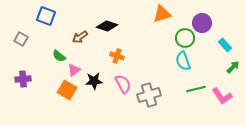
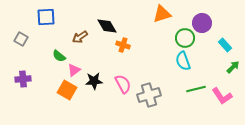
blue square: moved 1 px down; rotated 24 degrees counterclockwise
black diamond: rotated 40 degrees clockwise
orange cross: moved 6 px right, 11 px up
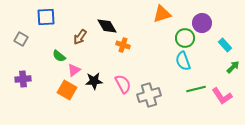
brown arrow: rotated 21 degrees counterclockwise
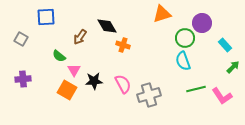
pink triangle: rotated 24 degrees counterclockwise
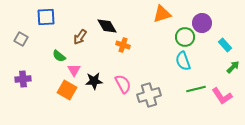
green circle: moved 1 px up
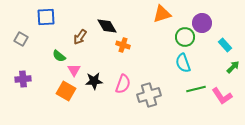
cyan semicircle: moved 2 px down
pink semicircle: rotated 48 degrees clockwise
orange square: moved 1 px left, 1 px down
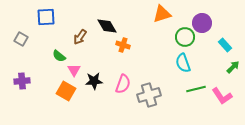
purple cross: moved 1 px left, 2 px down
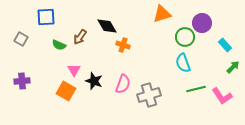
green semicircle: moved 11 px up; rotated 16 degrees counterclockwise
black star: rotated 24 degrees clockwise
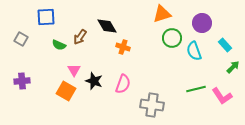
green circle: moved 13 px left, 1 px down
orange cross: moved 2 px down
cyan semicircle: moved 11 px right, 12 px up
gray cross: moved 3 px right, 10 px down; rotated 25 degrees clockwise
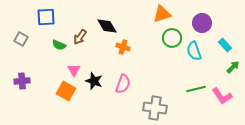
gray cross: moved 3 px right, 3 px down
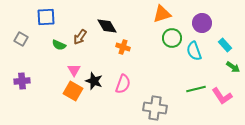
green arrow: rotated 80 degrees clockwise
orange square: moved 7 px right
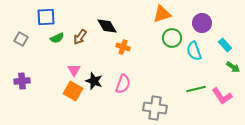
green semicircle: moved 2 px left, 7 px up; rotated 48 degrees counterclockwise
